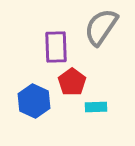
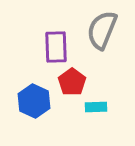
gray semicircle: moved 1 px right, 3 px down; rotated 12 degrees counterclockwise
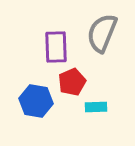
gray semicircle: moved 3 px down
red pentagon: rotated 12 degrees clockwise
blue hexagon: moved 2 px right; rotated 16 degrees counterclockwise
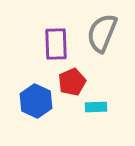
purple rectangle: moved 3 px up
blue hexagon: rotated 16 degrees clockwise
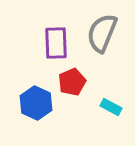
purple rectangle: moved 1 px up
blue hexagon: moved 2 px down
cyan rectangle: moved 15 px right; rotated 30 degrees clockwise
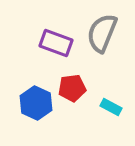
purple rectangle: rotated 68 degrees counterclockwise
red pentagon: moved 6 px down; rotated 16 degrees clockwise
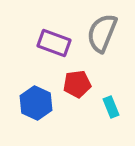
purple rectangle: moved 2 px left
red pentagon: moved 5 px right, 4 px up
cyan rectangle: rotated 40 degrees clockwise
